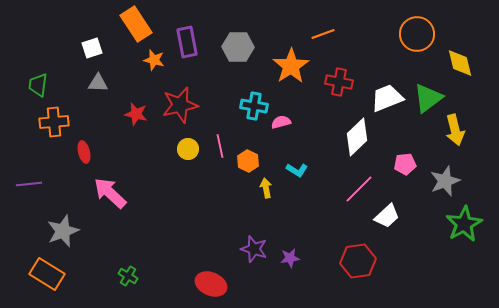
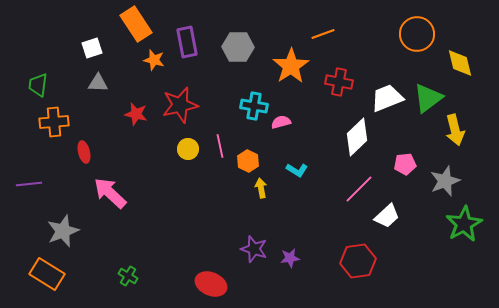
yellow arrow at (266, 188): moved 5 px left
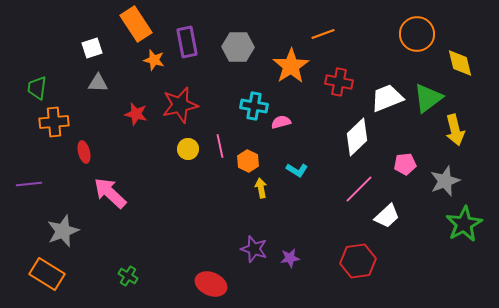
green trapezoid at (38, 85): moved 1 px left, 3 px down
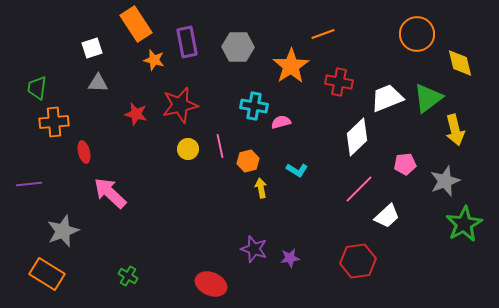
orange hexagon at (248, 161): rotated 20 degrees clockwise
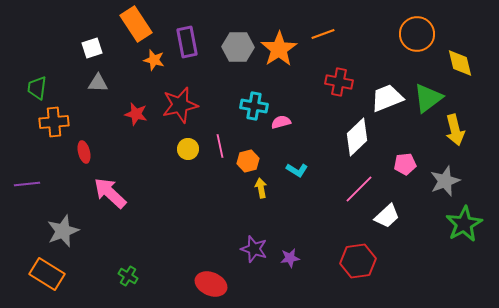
orange star at (291, 66): moved 12 px left, 17 px up
purple line at (29, 184): moved 2 px left
